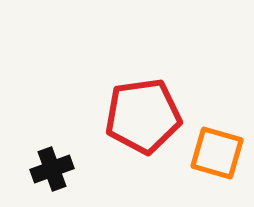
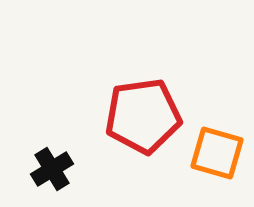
black cross: rotated 12 degrees counterclockwise
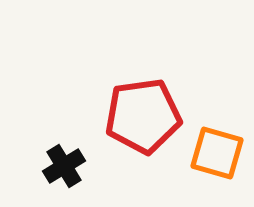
black cross: moved 12 px right, 3 px up
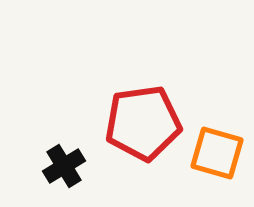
red pentagon: moved 7 px down
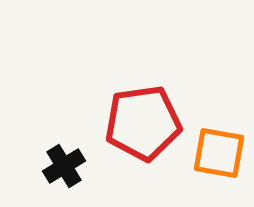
orange square: moved 2 px right; rotated 6 degrees counterclockwise
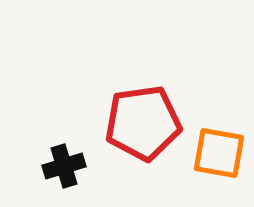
black cross: rotated 15 degrees clockwise
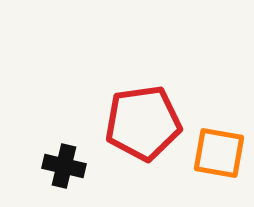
black cross: rotated 30 degrees clockwise
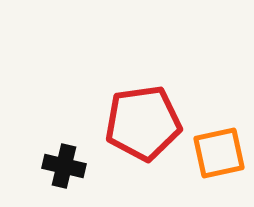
orange square: rotated 22 degrees counterclockwise
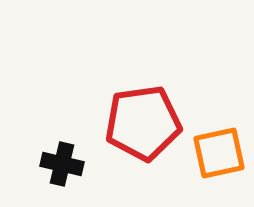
black cross: moved 2 px left, 2 px up
